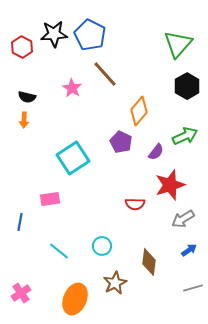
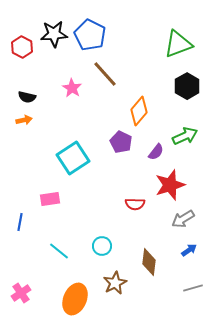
green triangle: rotated 28 degrees clockwise
orange arrow: rotated 105 degrees counterclockwise
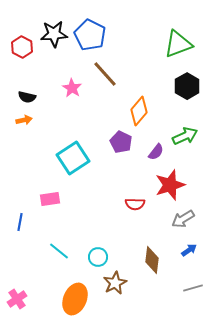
cyan circle: moved 4 px left, 11 px down
brown diamond: moved 3 px right, 2 px up
pink cross: moved 4 px left, 6 px down
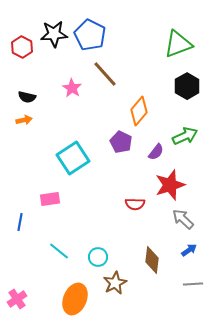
gray arrow: rotated 75 degrees clockwise
gray line: moved 4 px up; rotated 12 degrees clockwise
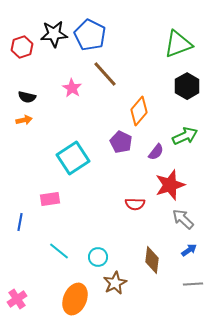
red hexagon: rotated 15 degrees clockwise
